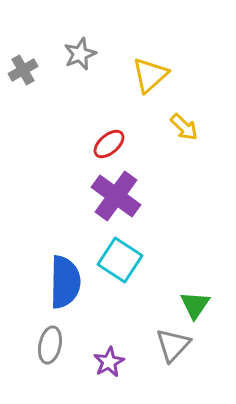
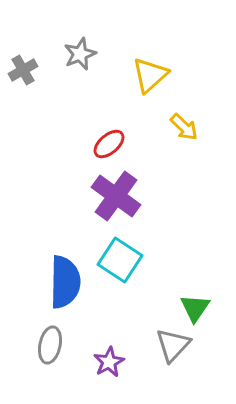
green triangle: moved 3 px down
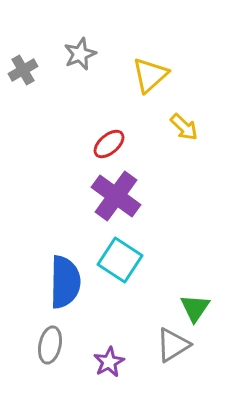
gray triangle: rotated 15 degrees clockwise
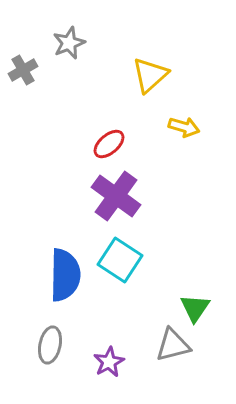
gray star: moved 11 px left, 11 px up
yellow arrow: rotated 28 degrees counterclockwise
blue semicircle: moved 7 px up
gray triangle: rotated 18 degrees clockwise
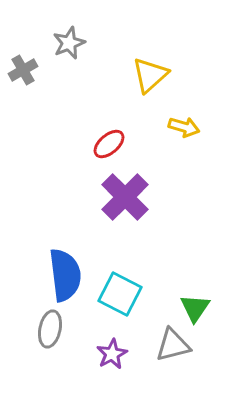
purple cross: moved 9 px right, 1 px down; rotated 9 degrees clockwise
cyan square: moved 34 px down; rotated 6 degrees counterclockwise
blue semicircle: rotated 8 degrees counterclockwise
gray ellipse: moved 16 px up
purple star: moved 3 px right, 8 px up
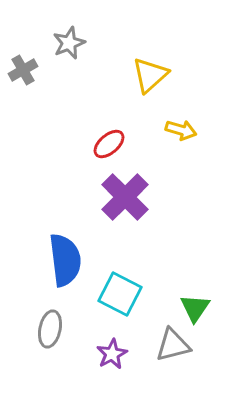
yellow arrow: moved 3 px left, 3 px down
blue semicircle: moved 15 px up
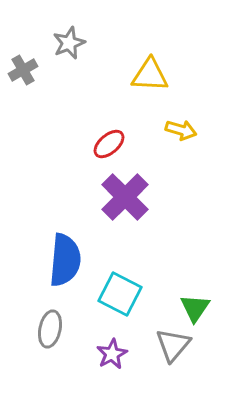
yellow triangle: rotated 45 degrees clockwise
blue semicircle: rotated 12 degrees clockwise
gray triangle: rotated 36 degrees counterclockwise
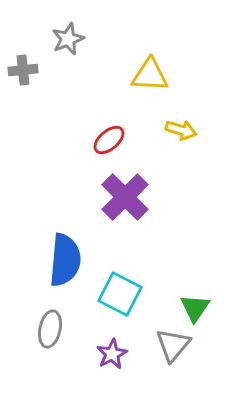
gray star: moved 1 px left, 4 px up
gray cross: rotated 24 degrees clockwise
red ellipse: moved 4 px up
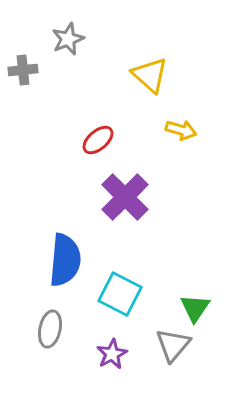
yellow triangle: rotated 39 degrees clockwise
red ellipse: moved 11 px left
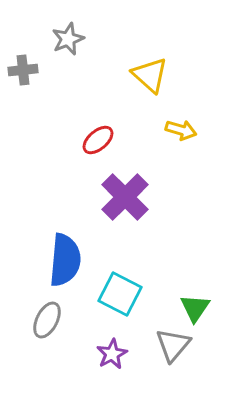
gray ellipse: moved 3 px left, 9 px up; rotated 15 degrees clockwise
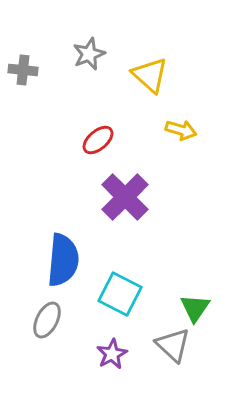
gray star: moved 21 px right, 15 px down
gray cross: rotated 12 degrees clockwise
blue semicircle: moved 2 px left
gray triangle: rotated 27 degrees counterclockwise
